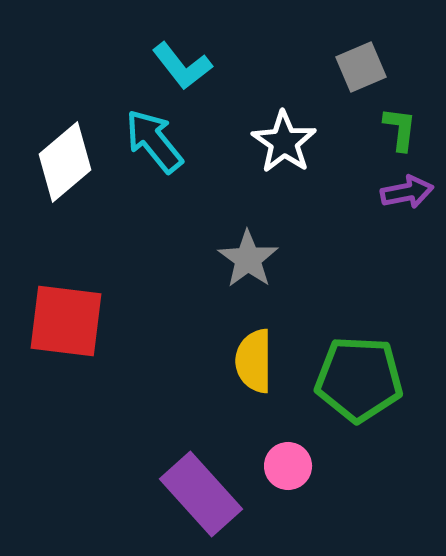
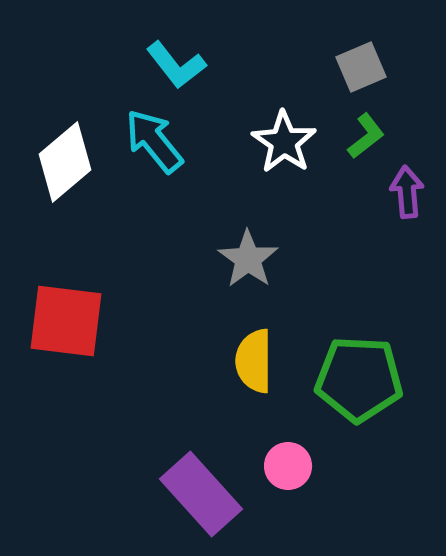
cyan L-shape: moved 6 px left, 1 px up
green L-shape: moved 34 px left, 7 px down; rotated 45 degrees clockwise
purple arrow: rotated 84 degrees counterclockwise
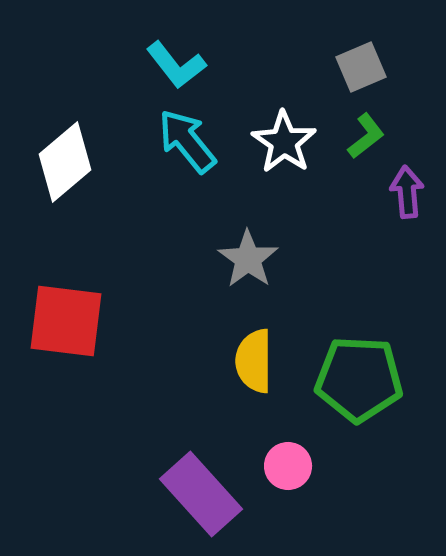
cyan arrow: moved 33 px right
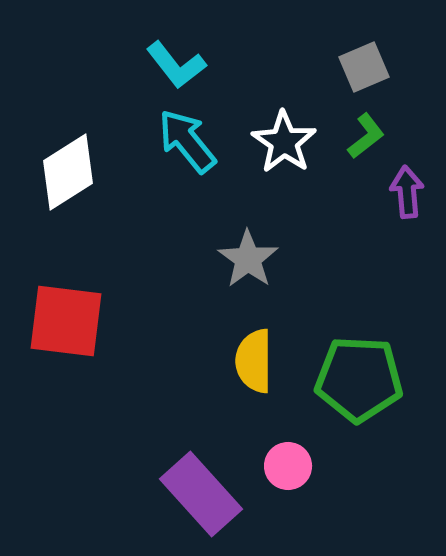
gray square: moved 3 px right
white diamond: moved 3 px right, 10 px down; rotated 8 degrees clockwise
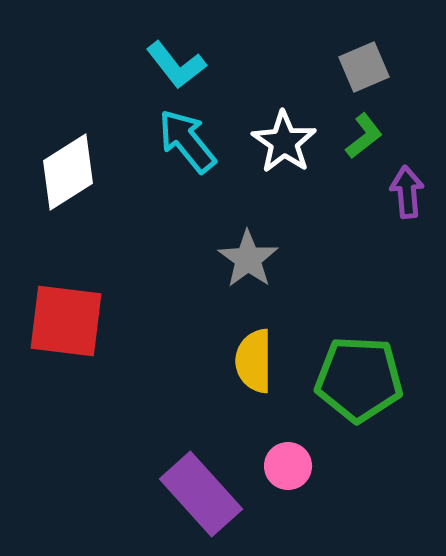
green L-shape: moved 2 px left
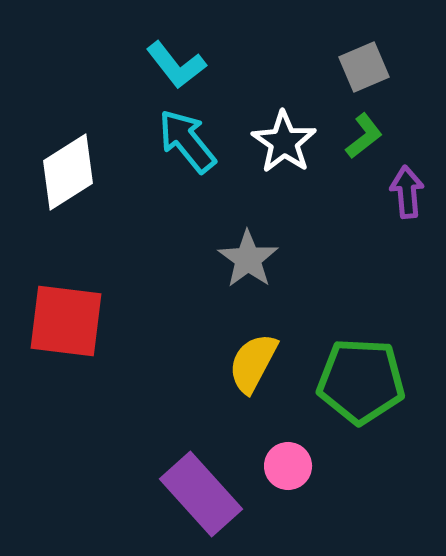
yellow semicircle: moved 1 px left, 2 px down; rotated 28 degrees clockwise
green pentagon: moved 2 px right, 2 px down
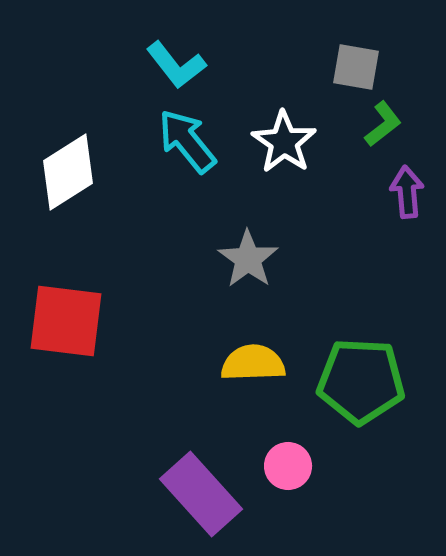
gray square: moved 8 px left; rotated 33 degrees clockwise
green L-shape: moved 19 px right, 12 px up
yellow semicircle: rotated 60 degrees clockwise
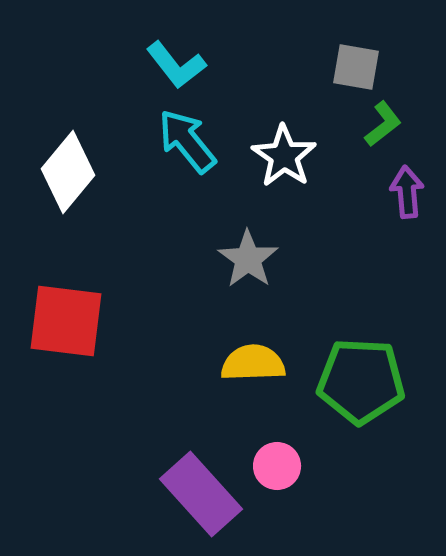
white star: moved 14 px down
white diamond: rotated 18 degrees counterclockwise
pink circle: moved 11 px left
